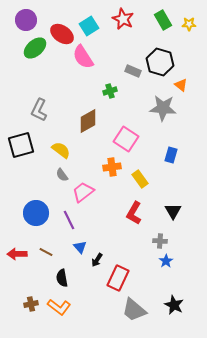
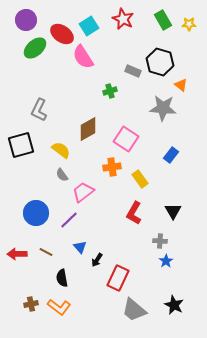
brown diamond: moved 8 px down
blue rectangle: rotated 21 degrees clockwise
purple line: rotated 72 degrees clockwise
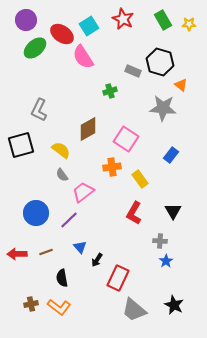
brown line: rotated 48 degrees counterclockwise
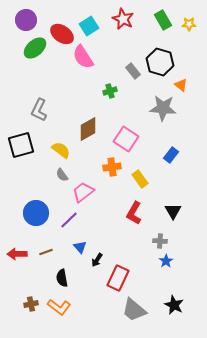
gray rectangle: rotated 28 degrees clockwise
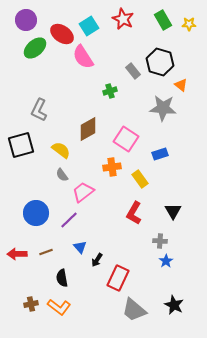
blue rectangle: moved 11 px left, 1 px up; rotated 35 degrees clockwise
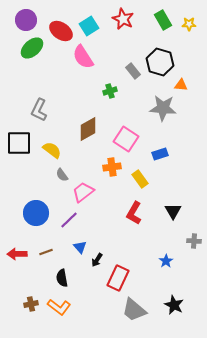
red ellipse: moved 1 px left, 3 px up
green ellipse: moved 3 px left
orange triangle: rotated 32 degrees counterclockwise
black square: moved 2 px left, 2 px up; rotated 16 degrees clockwise
yellow semicircle: moved 9 px left
gray cross: moved 34 px right
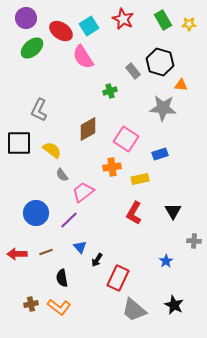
purple circle: moved 2 px up
yellow rectangle: rotated 66 degrees counterclockwise
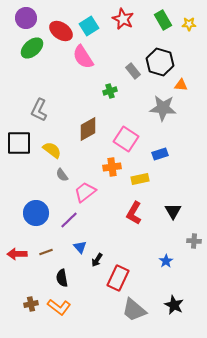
pink trapezoid: moved 2 px right
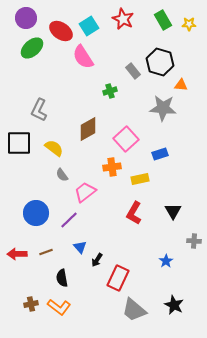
pink square: rotated 15 degrees clockwise
yellow semicircle: moved 2 px right, 2 px up
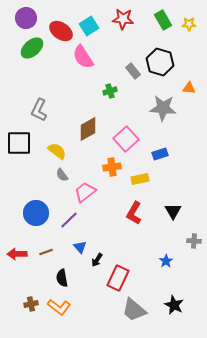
red star: rotated 20 degrees counterclockwise
orange triangle: moved 8 px right, 3 px down
yellow semicircle: moved 3 px right, 3 px down
